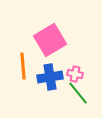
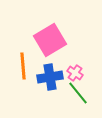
pink cross: moved 1 px up; rotated 21 degrees clockwise
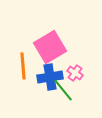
pink square: moved 7 px down
green line: moved 15 px left, 3 px up
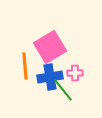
orange line: moved 2 px right
pink cross: rotated 35 degrees counterclockwise
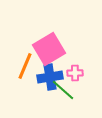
pink square: moved 1 px left, 2 px down
orange line: rotated 28 degrees clockwise
green line: rotated 10 degrees counterclockwise
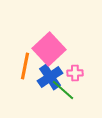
pink square: rotated 12 degrees counterclockwise
orange line: rotated 12 degrees counterclockwise
blue cross: rotated 25 degrees counterclockwise
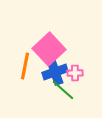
blue cross: moved 5 px right, 5 px up; rotated 15 degrees clockwise
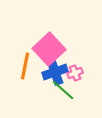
pink cross: rotated 21 degrees counterclockwise
